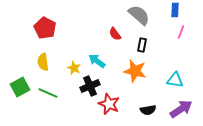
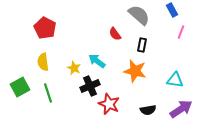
blue rectangle: moved 3 px left; rotated 32 degrees counterclockwise
green line: rotated 48 degrees clockwise
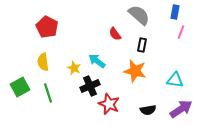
blue rectangle: moved 3 px right, 2 px down; rotated 40 degrees clockwise
red pentagon: moved 2 px right, 1 px up
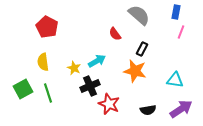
blue rectangle: moved 1 px right
black rectangle: moved 4 px down; rotated 16 degrees clockwise
cyan arrow: rotated 114 degrees clockwise
green square: moved 3 px right, 2 px down
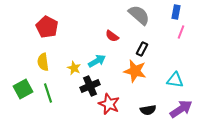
red semicircle: moved 3 px left, 2 px down; rotated 16 degrees counterclockwise
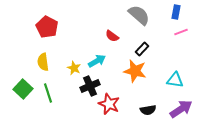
pink line: rotated 48 degrees clockwise
black rectangle: rotated 16 degrees clockwise
green square: rotated 18 degrees counterclockwise
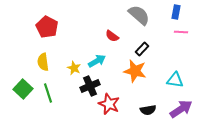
pink line: rotated 24 degrees clockwise
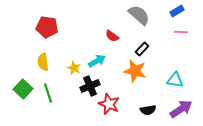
blue rectangle: moved 1 px right, 1 px up; rotated 48 degrees clockwise
red pentagon: rotated 20 degrees counterclockwise
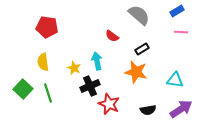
black rectangle: rotated 16 degrees clockwise
cyan arrow: rotated 72 degrees counterclockwise
orange star: moved 1 px right, 1 px down
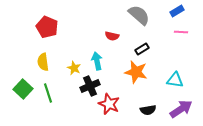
red pentagon: rotated 15 degrees clockwise
red semicircle: rotated 24 degrees counterclockwise
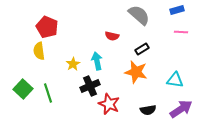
blue rectangle: moved 1 px up; rotated 16 degrees clockwise
yellow semicircle: moved 4 px left, 11 px up
yellow star: moved 1 px left, 4 px up; rotated 16 degrees clockwise
